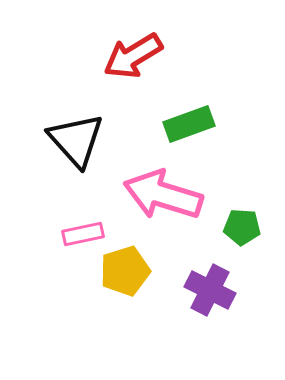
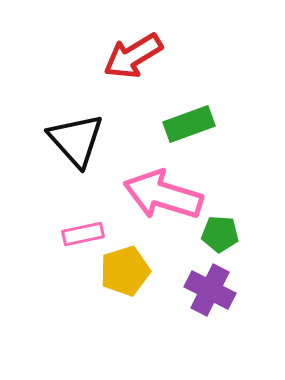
green pentagon: moved 22 px left, 7 px down
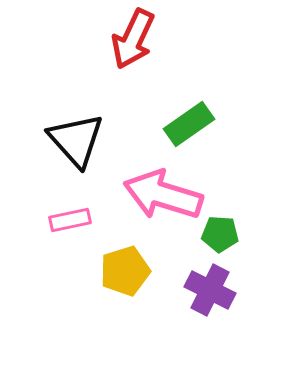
red arrow: moved 17 px up; rotated 34 degrees counterclockwise
green rectangle: rotated 15 degrees counterclockwise
pink rectangle: moved 13 px left, 14 px up
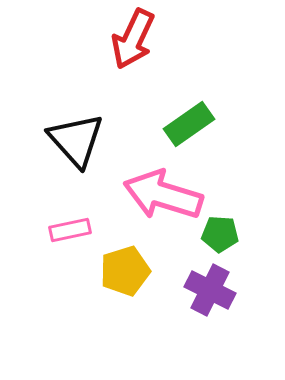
pink rectangle: moved 10 px down
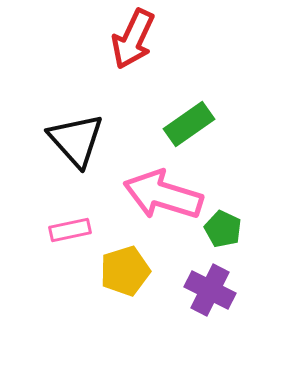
green pentagon: moved 3 px right, 5 px up; rotated 21 degrees clockwise
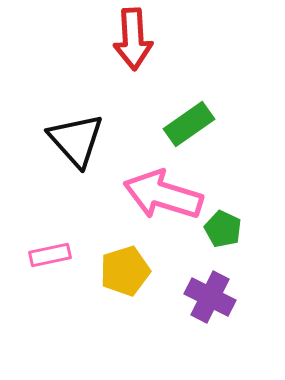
red arrow: rotated 28 degrees counterclockwise
pink rectangle: moved 20 px left, 25 px down
purple cross: moved 7 px down
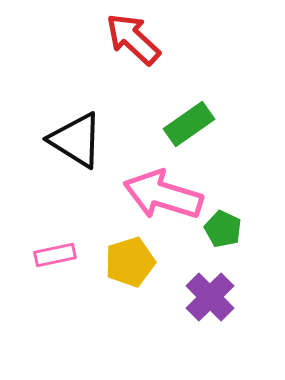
red arrow: rotated 136 degrees clockwise
black triangle: rotated 16 degrees counterclockwise
pink rectangle: moved 5 px right
yellow pentagon: moved 5 px right, 9 px up
purple cross: rotated 18 degrees clockwise
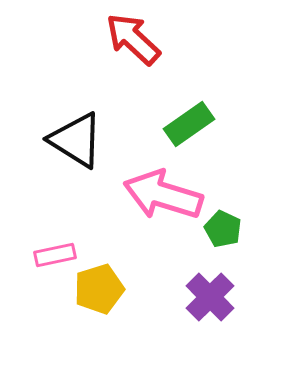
yellow pentagon: moved 31 px left, 27 px down
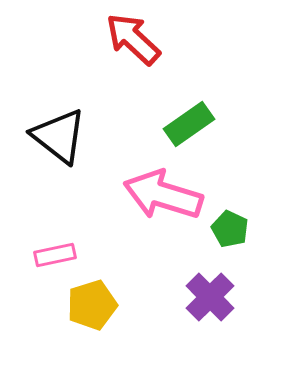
black triangle: moved 17 px left, 4 px up; rotated 6 degrees clockwise
green pentagon: moved 7 px right
yellow pentagon: moved 7 px left, 16 px down
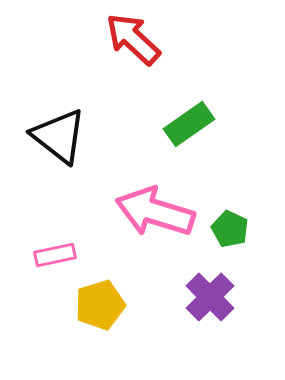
pink arrow: moved 8 px left, 17 px down
yellow pentagon: moved 8 px right
